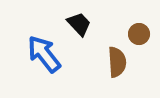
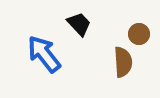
brown semicircle: moved 6 px right
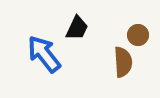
black trapezoid: moved 2 px left, 4 px down; rotated 68 degrees clockwise
brown circle: moved 1 px left, 1 px down
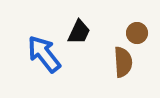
black trapezoid: moved 2 px right, 4 px down
brown circle: moved 1 px left, 2 px up
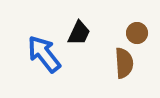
black trapezoid: moved 1 px down
brown semicircle: moved 1 px right, 1 px down
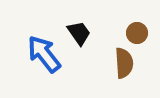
black trapezoid: rotated 60 degrees counterclockwise
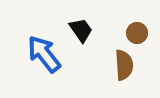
black trapezoid: moved 2 px right, 3 px up
brown semicircle: moved 2 px down
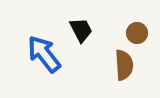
black trapezoid: rotated 8 degrees clockwise
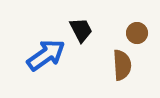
blue arrow: moved 2 px right, 1 px down; rotated 93 degrees clockwise
brown semicircle: moved 2 px left
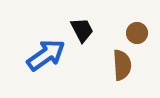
black trapezoid: moved 1 px right
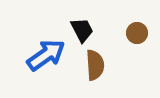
brown semicircle: moved 27 px left
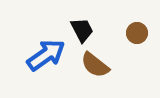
brown semicircle: rotated 132 degrees clockwise
